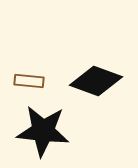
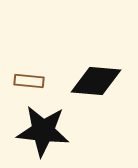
black diamond: rotated 15 degrees counterclockwise
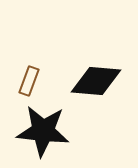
brown rectangle: rotated 76 degrees counterclockwise
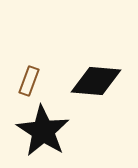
black star: rotated 26 degrees clockwise
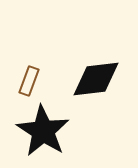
black diamond: moved 2 px up; rotated 12 degrees counterclockwise
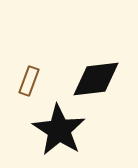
black star: moved 16 px right, 1 px up
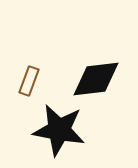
black star: rotated 22 degrees counterclockwise
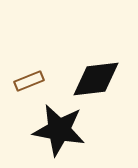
brown rectangle: rotated 48 degrees clockwise
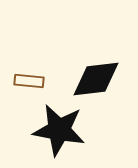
brown rectangle: rotated 28 degrees clockwise
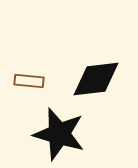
black star: moved 4 px down; rotated 6 degrees clockwise
